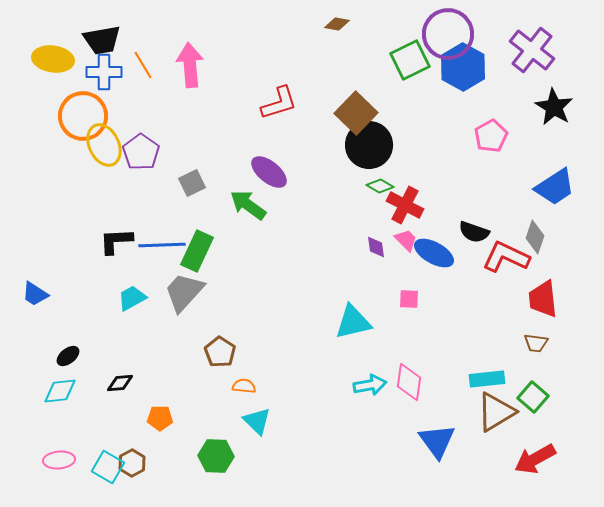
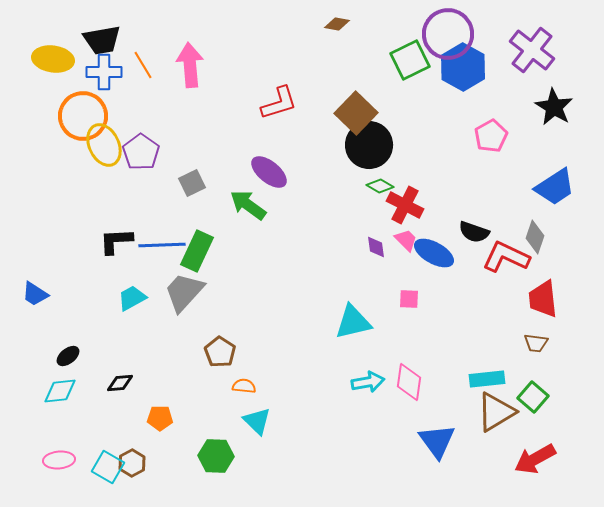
cyan arrow at (370, 385): moved 2 px left, 3 px up
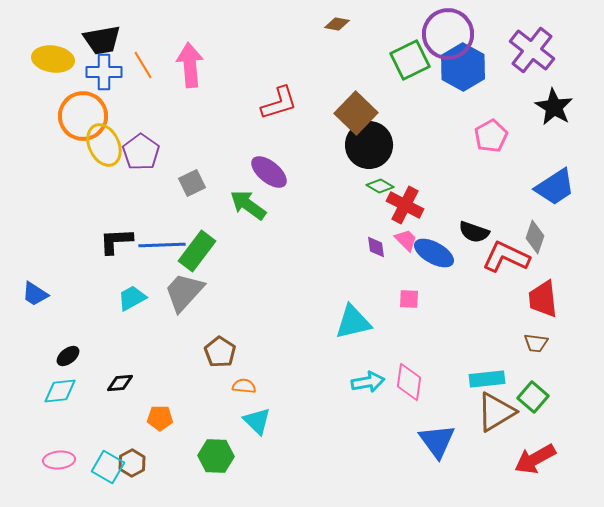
green rectangle at (197, 251): rotated 12 degrees clockwise
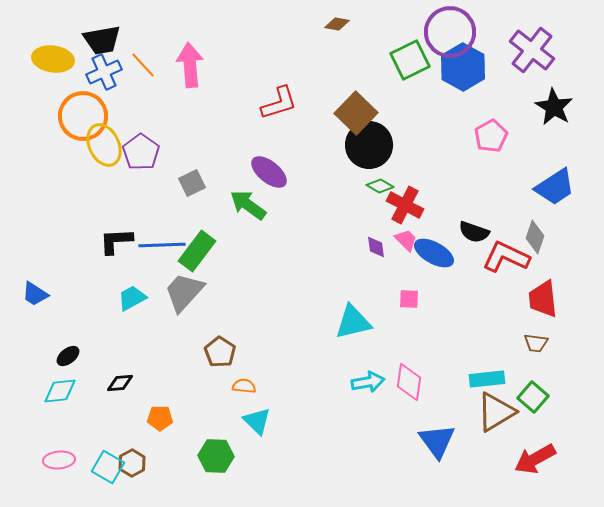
purple circle at (448, 34): moved 2 px right, 2 px up
orange line at (143, 65): rotated 12 degrees counterclockwise
blue cross at (104, 72): rotated 24 degrees counterclockwise
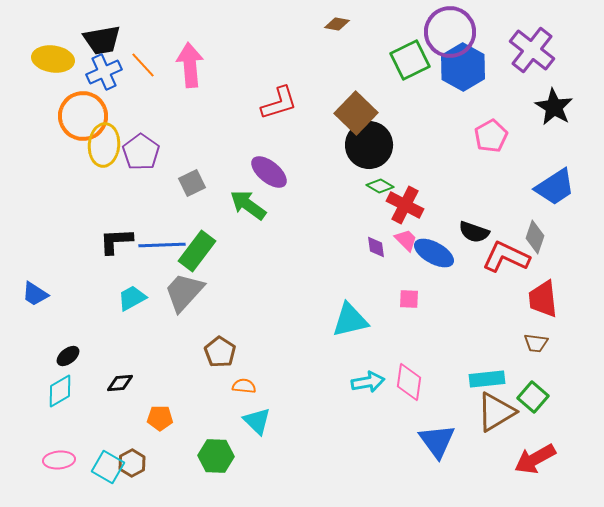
yellow ellipse at (104, 145): rotated 30 degrees clockwise
cyan triangle at (353, 322): moved 3 px left, 2 px up
cyan diamond at (60, 391): rotated 24 degrees counterclockwise
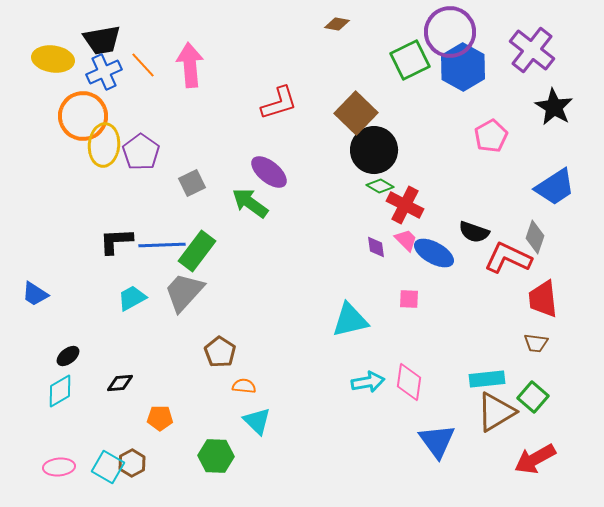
black circle at (369, 145): moved 5 px right, 5 px down
green arrow at (248, 205): moved 2 px right, 2 px up
red L-shape at (506, 257): moved 2 px right, 1 px down
pink ellipse at (59, 460): moved 7 px down
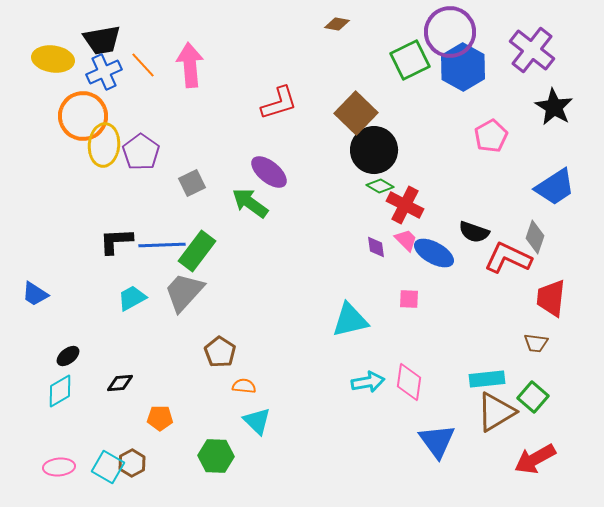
red trapezoid at (543, 299): moved 8 px right, 1 px up; rotated 12 degrees clockwise
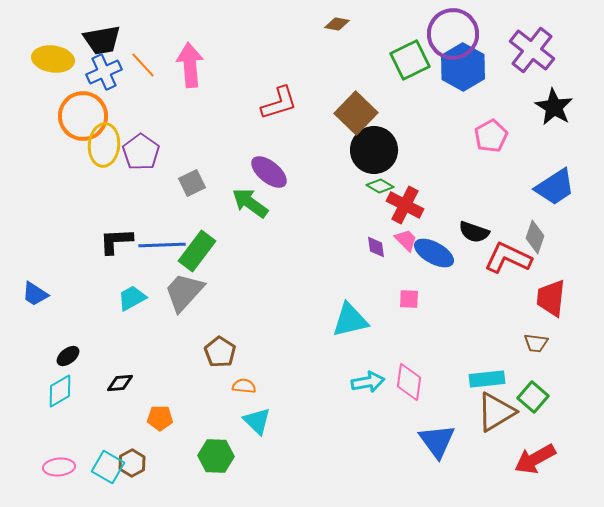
purple circle at (450, 32): moved 3 px right, 2 px down
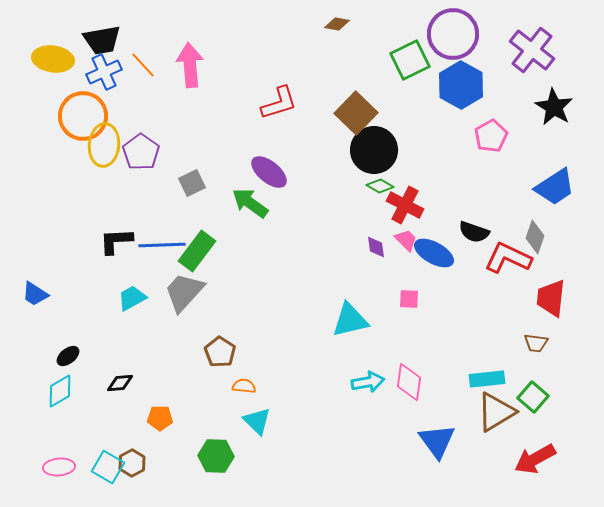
blue hexagon at (463, 67): moved 2 px left, 18 px down
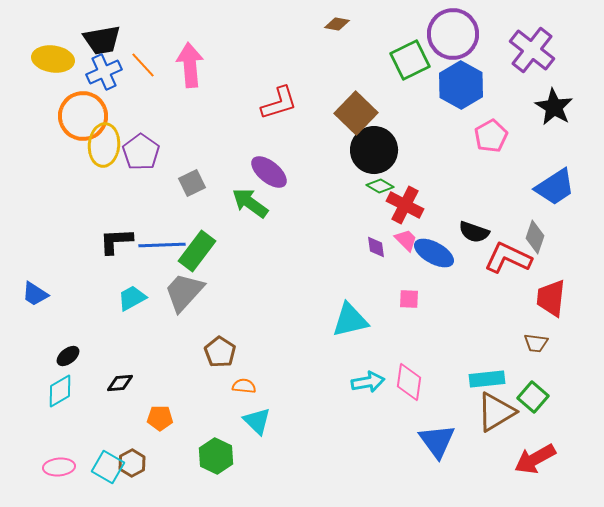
green hexagon at (216, 456): rotated 24 degrees clockwise
